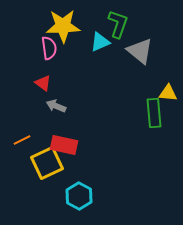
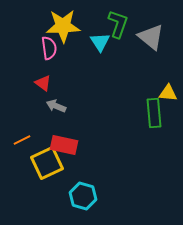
cyan triangle: rotated 40 degrees counterclockwise
gray triangle: moved 11 px right, 14 px up
cyan hexagon: moved 4 px right; rotated 12 degrees counterclockwise
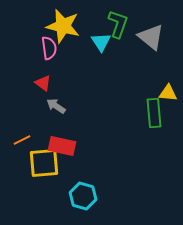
yellow star: rotated 16 degrees clockwise
cyan triangle: moved 1 px right
gray arrow: rotated 12 degrees clockwise
red rectangle: moved 2 px left, 1 px down
yellow square: moved 3 px left; rotated 20 degrees clockwise
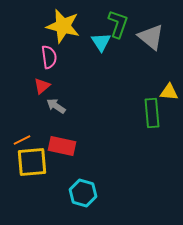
pink semicircle: moved 9 px down
red triangle: moved 1 px left, 3 px down; rotated 42 degrees clockwise
yellow triangle: moved 1 px right, 1 px up
green rectangle: moved 2 px left
yellow square: moved 12 px left, 1 px up
cyan hexagon: moved 3 px up
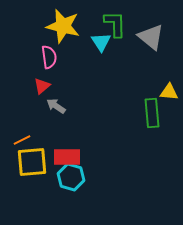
green L-shape: moved 3 px left; rotated 20 degrees counterclockwise
red rectangle: moved 5 px right, 11 px down; rotated 12 degrees counterclockwise
cyan hexagon: moved 12 px left, 16 px up
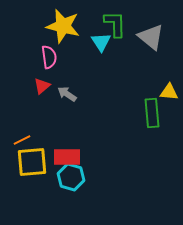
gray arrow: moved 11 px right, 12 px up
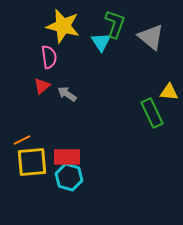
green L-shape: rotated 20 degrees clockwise
green rectangle: rotated 20 degrees counterclockwise
cyan hexagon: moved 2 px left
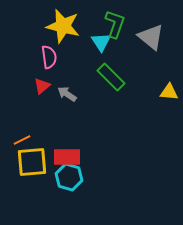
green rectangle: moved 41 px left, 36 px up; rotated 20 degrees counterclockwise
